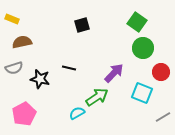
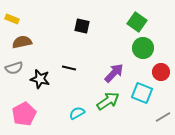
black square: moved 1 px down; rotated 28 degrees clockwise
green arrow: moved 11 px right, 4 px down
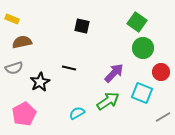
black star: moved 3 px down; rotated 30 degrees clockwise
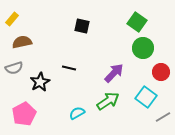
yellow rectangle: rotated 72 degrees counterclockwise
cyan square: moved 4 px right, 4 px down; rotated 15 degrees clockwise
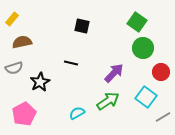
black line: moved 2 px right, 5 px up
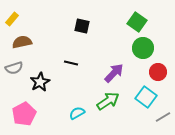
red circle: moved 3 px left
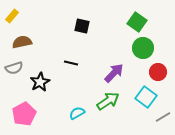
yellow rectangle: moved 3 px up
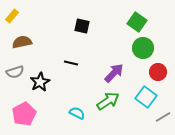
gray semicircle: moved 1 px right, 4 px down
cyan semicircle: rotated 56 degrees clockwise
